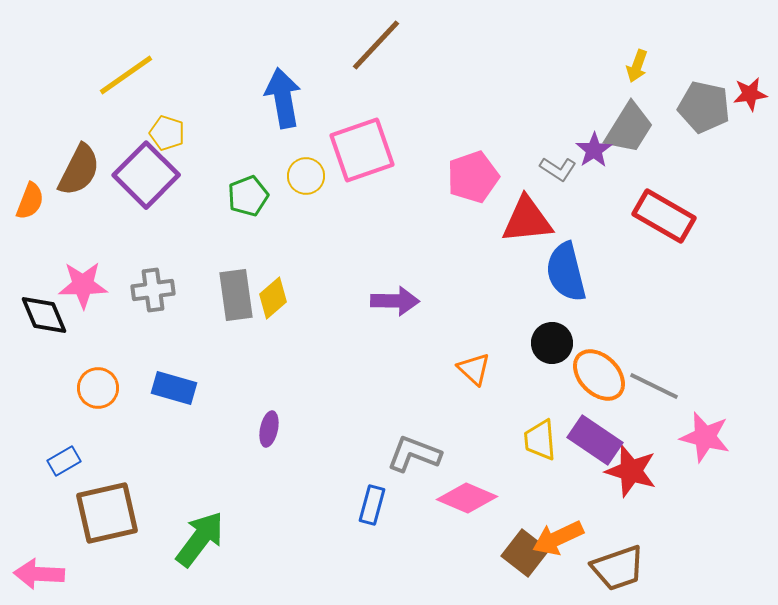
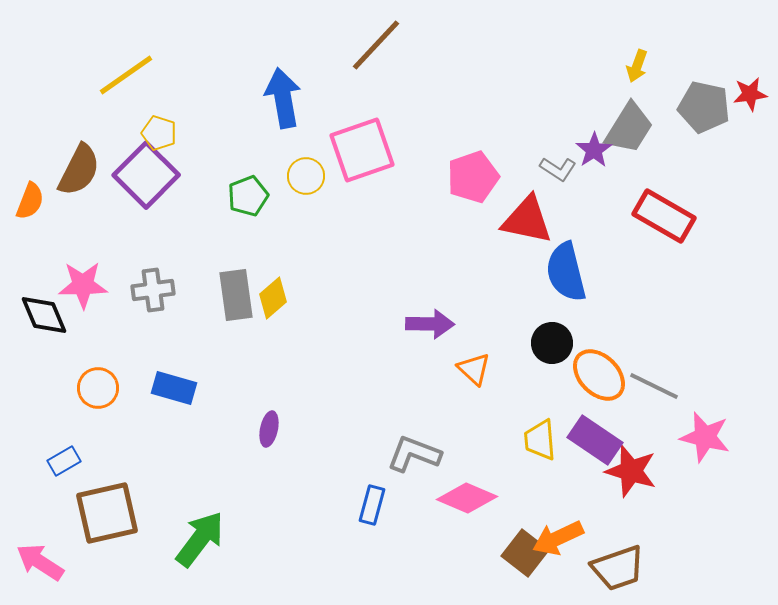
yellow pentagon at (167, 133): moved 8 px left
red triangle at (527, 220): rotated 18 degrees clockwise
purple arrow at (395, 301): moved 35 px right, 23 px down
pink arrow at (39, 574): moved 1 px right, 12 px up; rotated 30 degrees clockwise
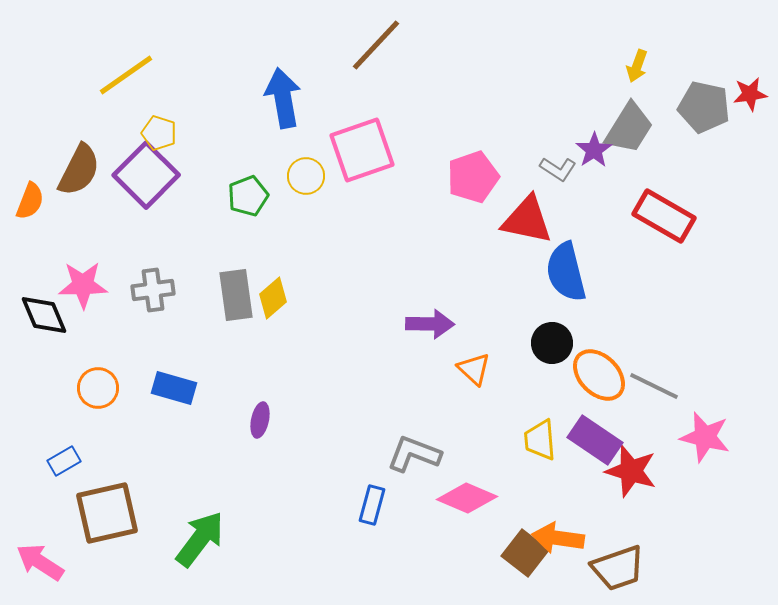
purple ellipse at (269, 429): moved 9 px left, 9 px up
orange arrow at (558, 538): rotated 33 degrees clockwise
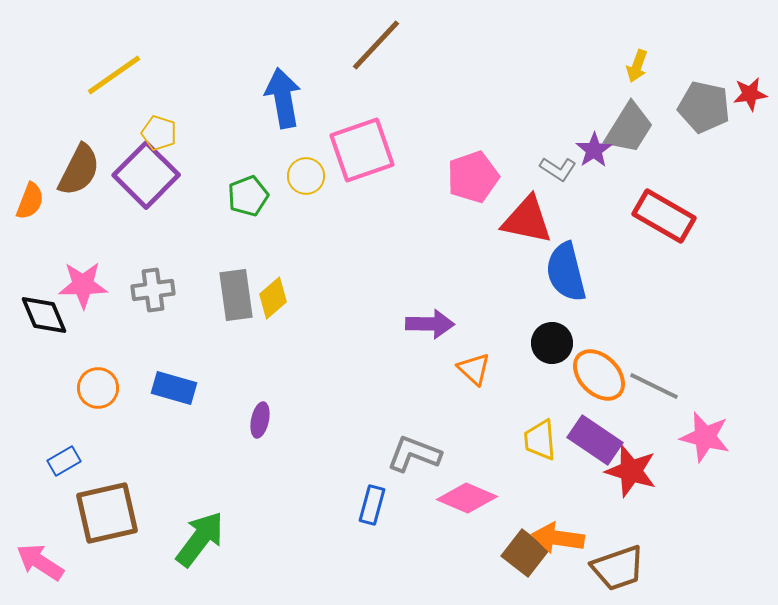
yellow line at (126, 75): moved 12 px left
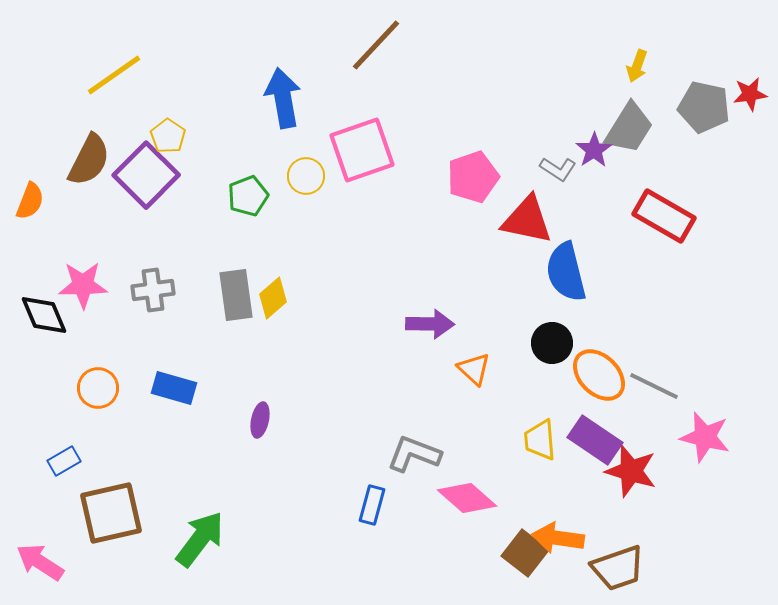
yellow pentagon at (159, 133): moved 9 px right, 3 px down; rotated 16 degrees clockwise
brown semicircle at (79, 170): moved 10 px right, 10 px up
pink diamond at (467, 498): rotated 18 degrees clockwise
brown square at (107, 513): moved 4 px right
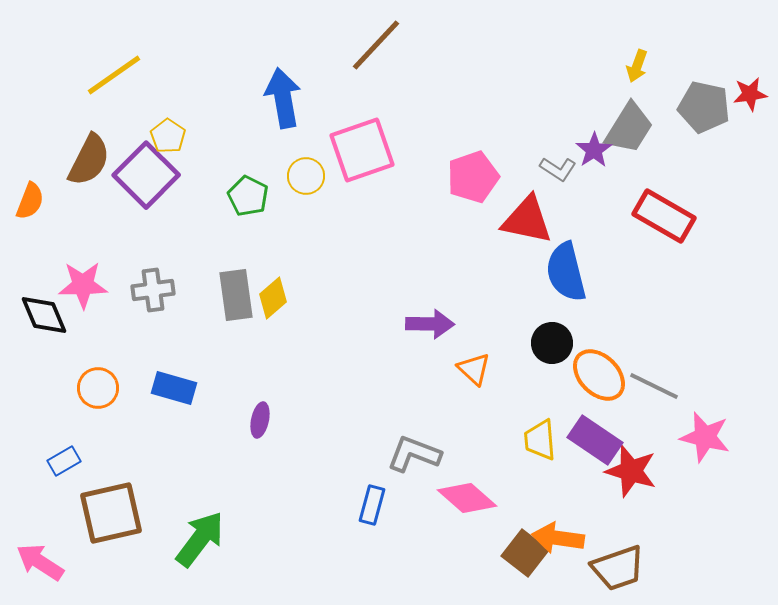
green pentagon at (248, 196): rotated 24 degrees counterclockwise
